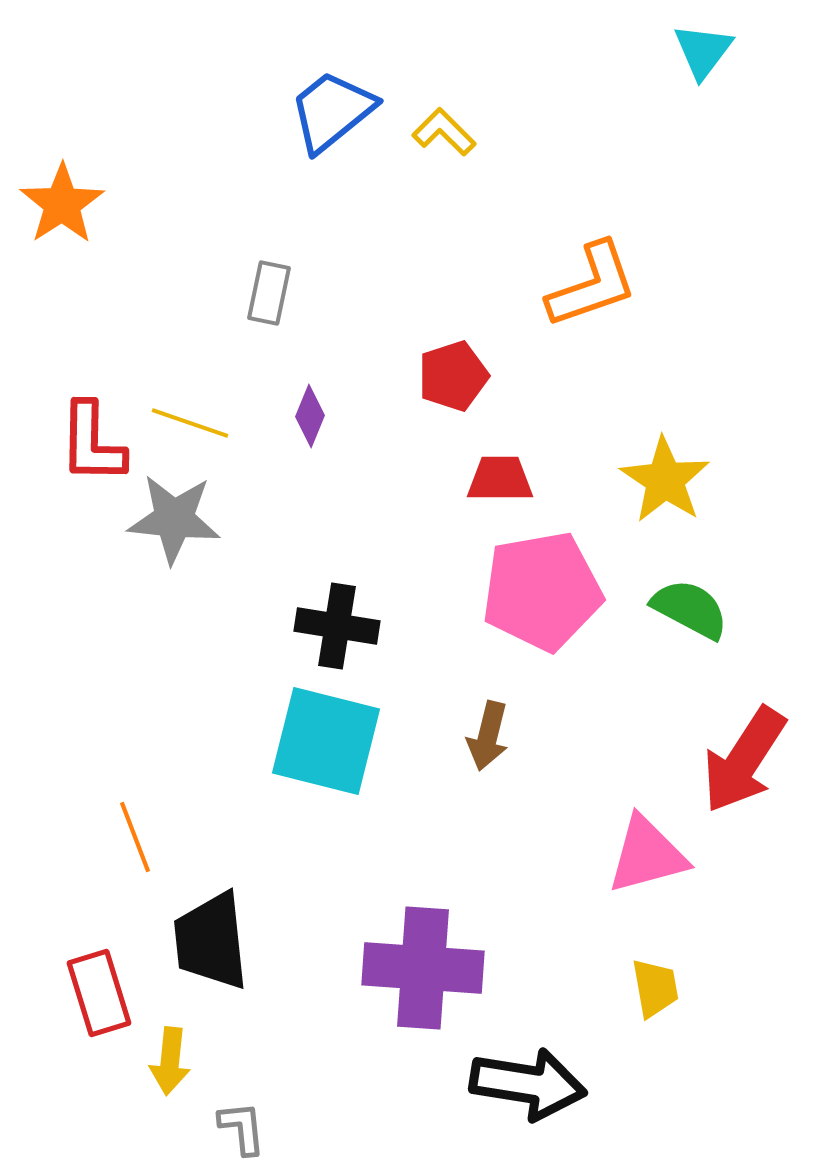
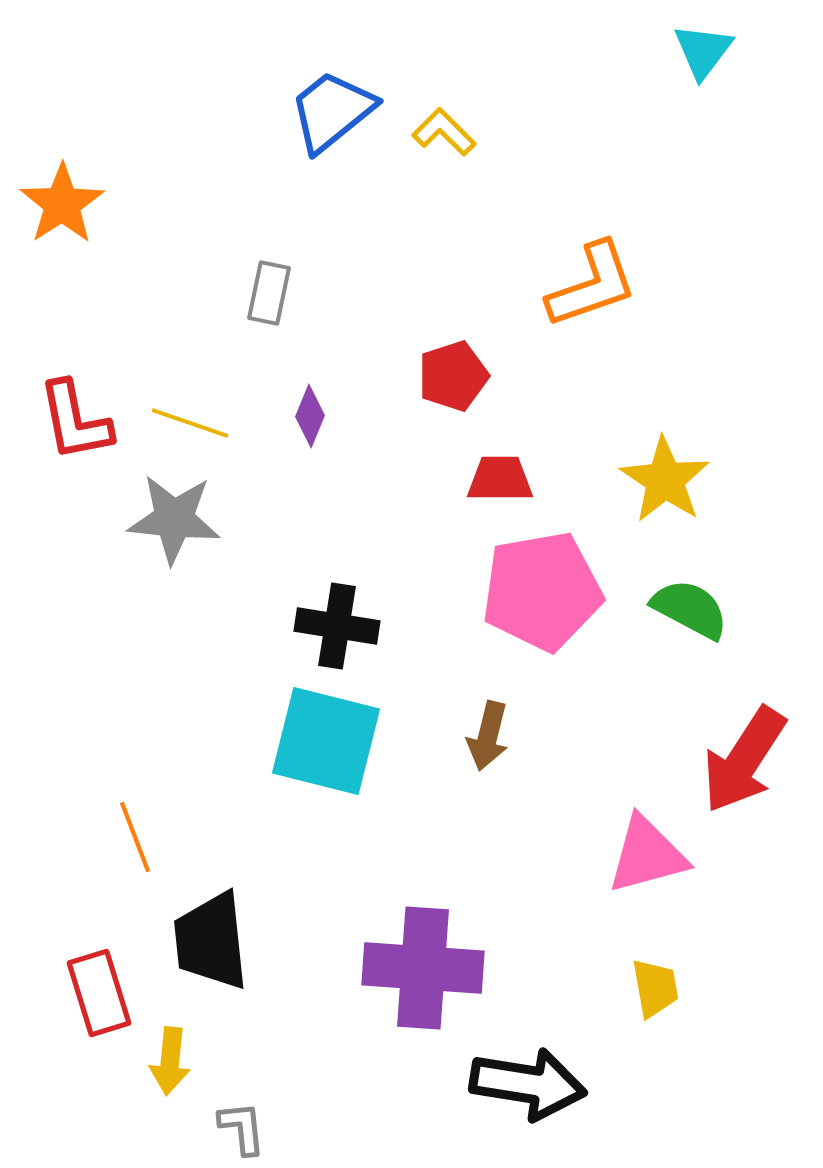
red L-shape: moved 17 px left, 22 px up; rotated 12 degrees counterclockwise
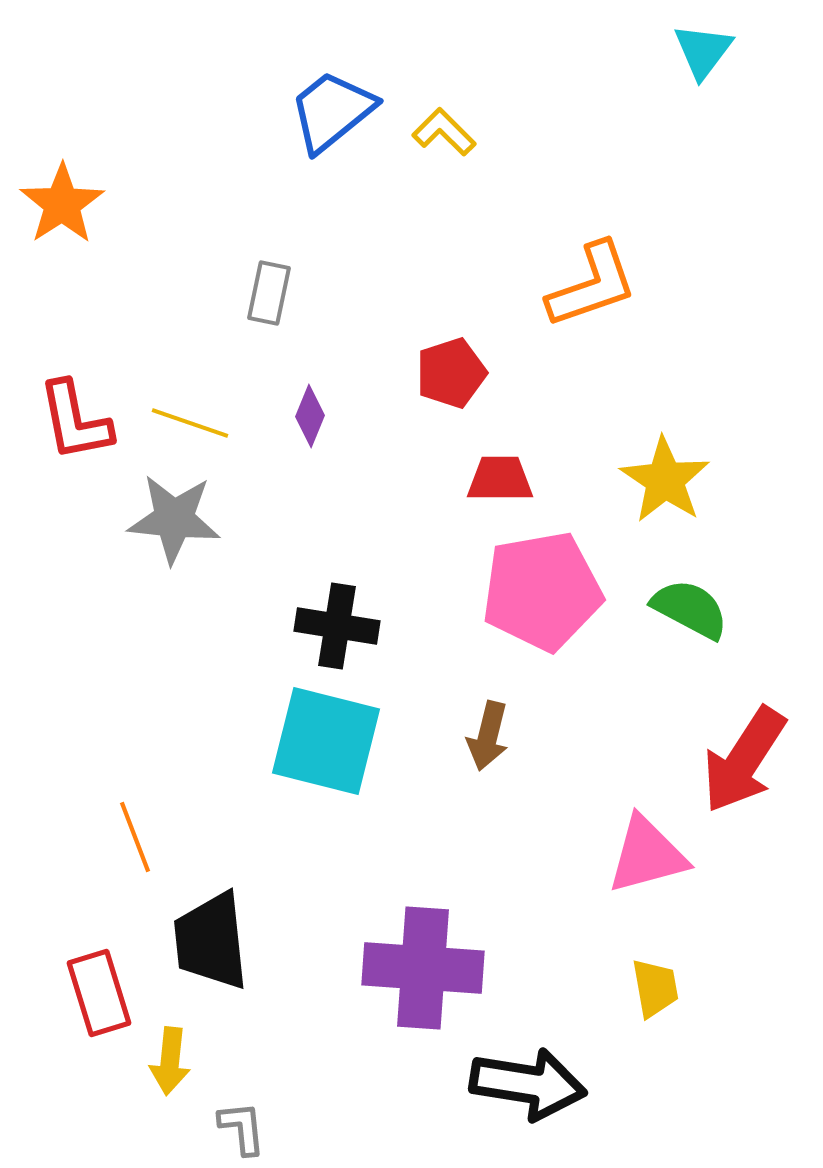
red pentagon: moved 2 px left, 3 px up
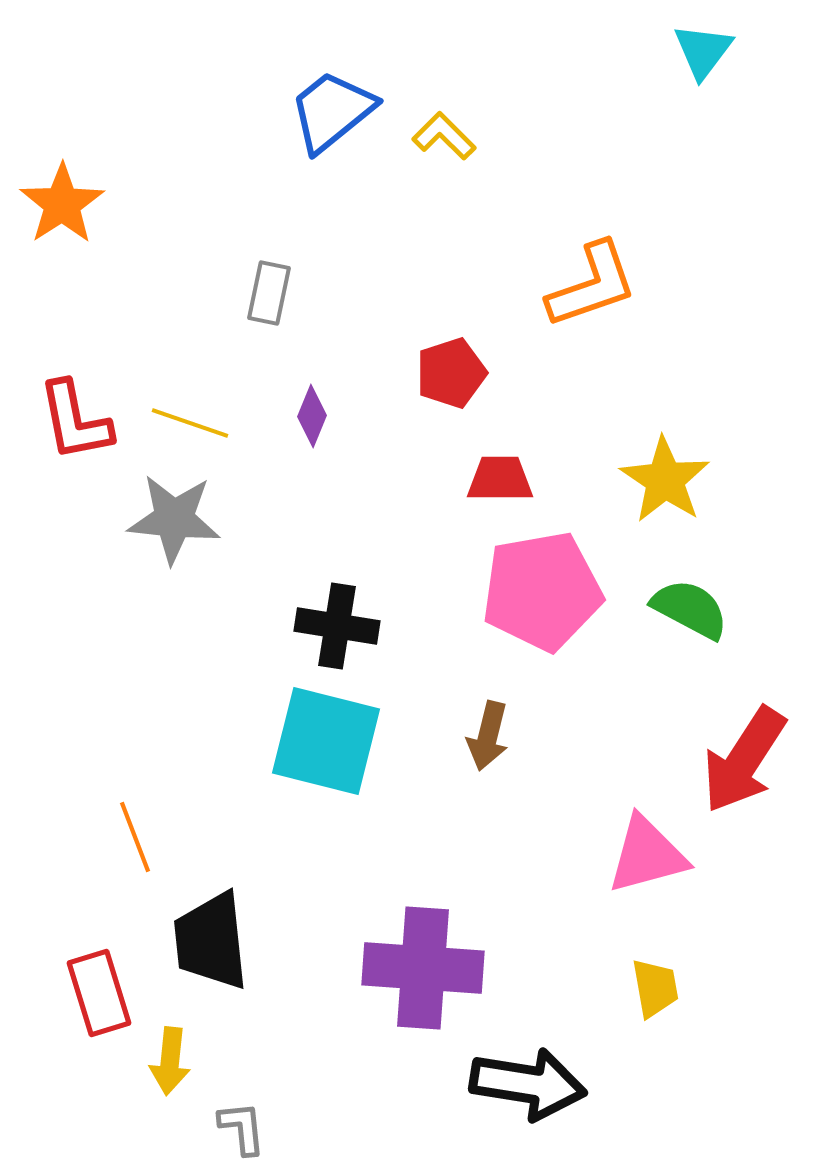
yellow L-shape: moved 4 px down
purple diamond: moved 2 px right
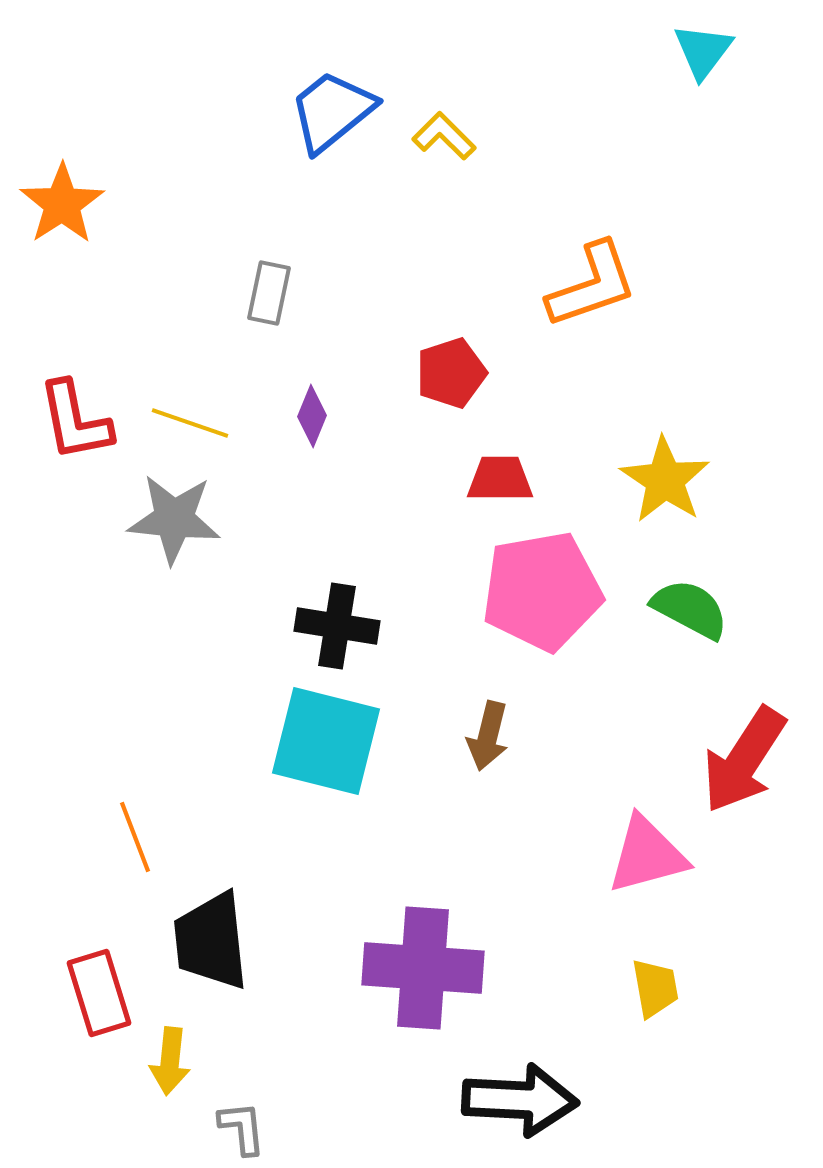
black arrow: moved 8 px left, 16 px down; rotated 6 degrees counterclockwise
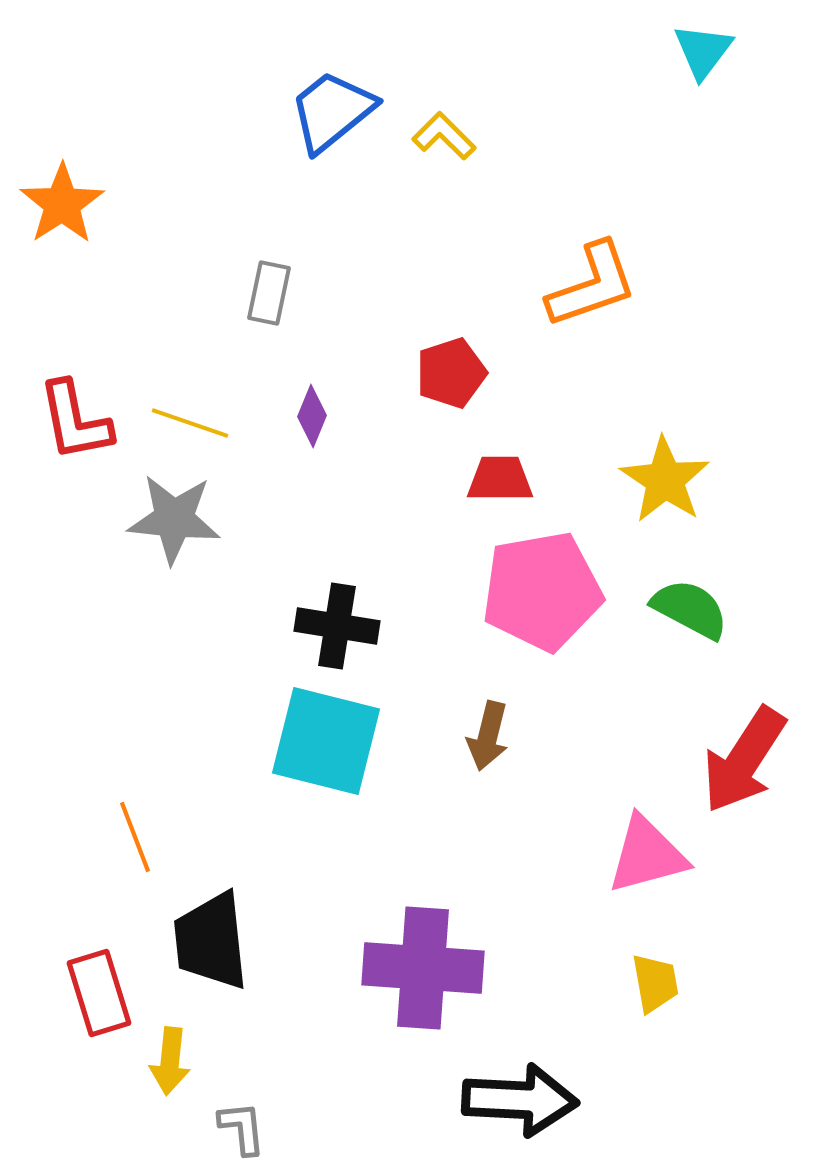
yellow trapezoid: moved 5 px up
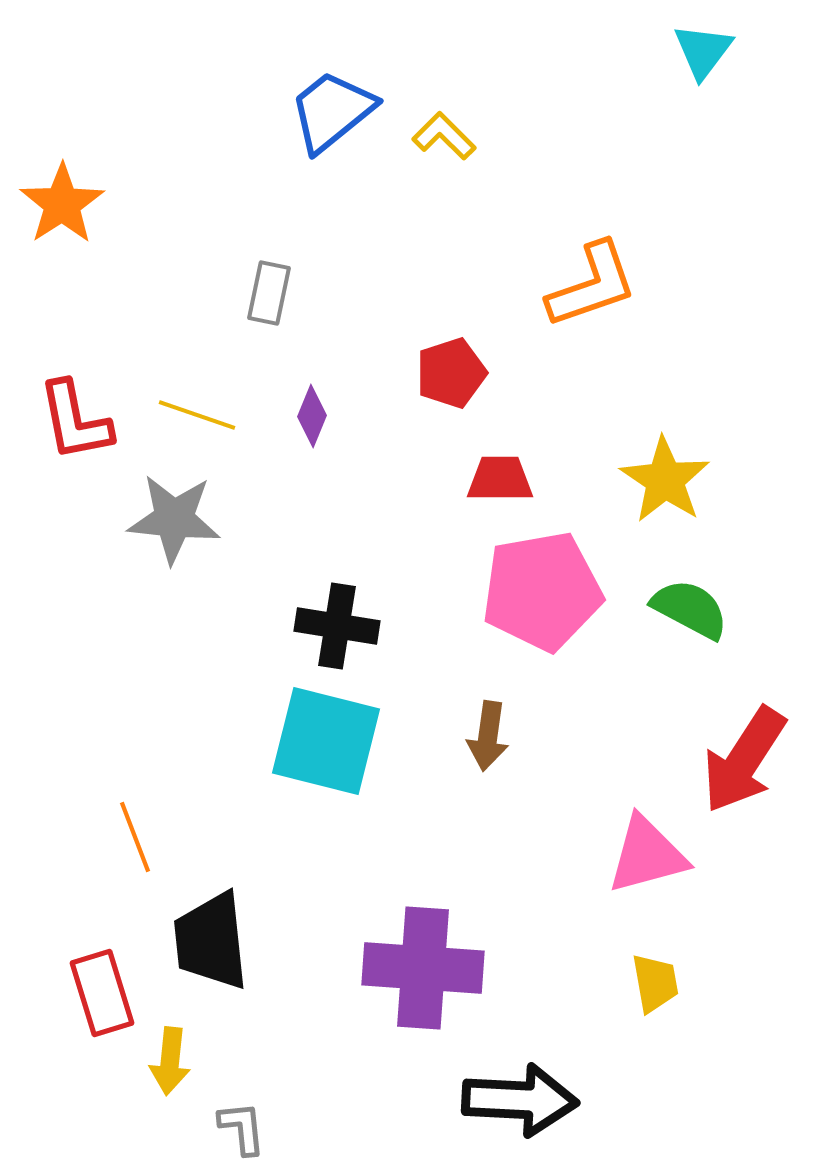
yellow line: moved 7 px right, 8 px up
brown arrow: rotated 6 degrees counterclockwise
red rectangle: moved 3 px right
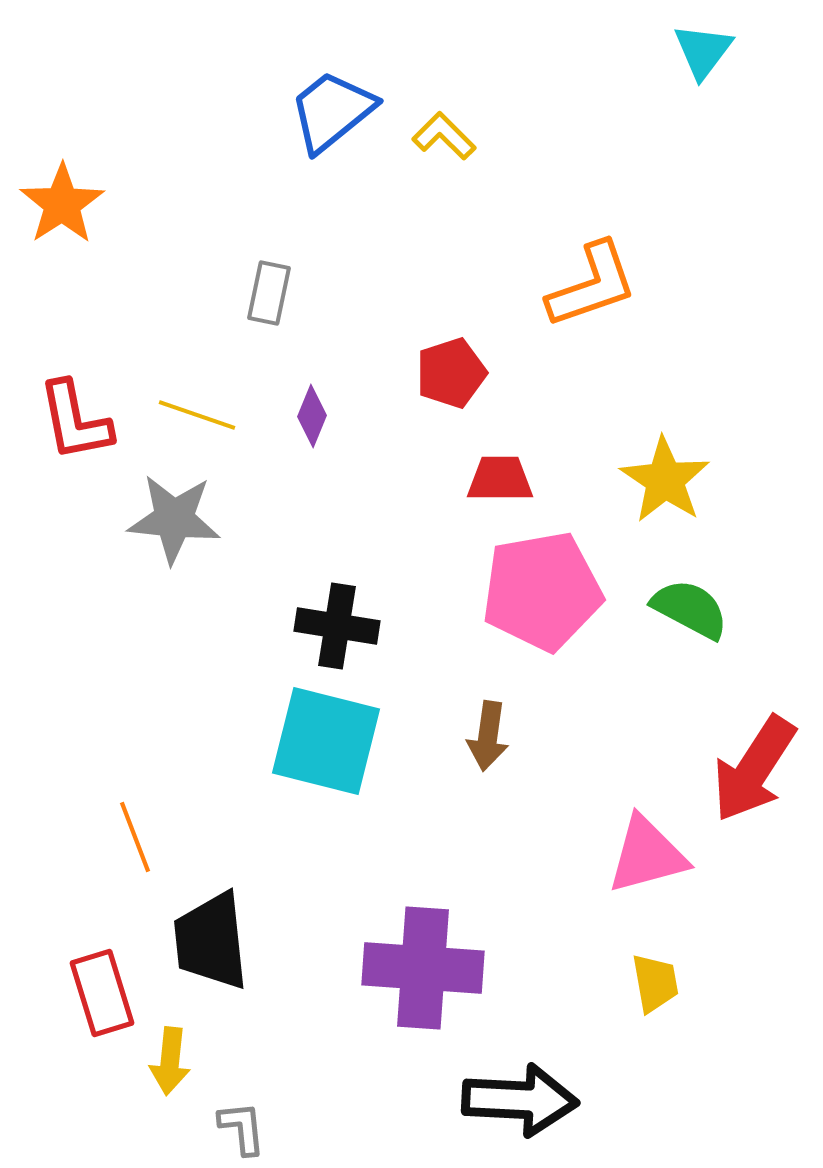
red arrow: moved 10 px right, 9 px down
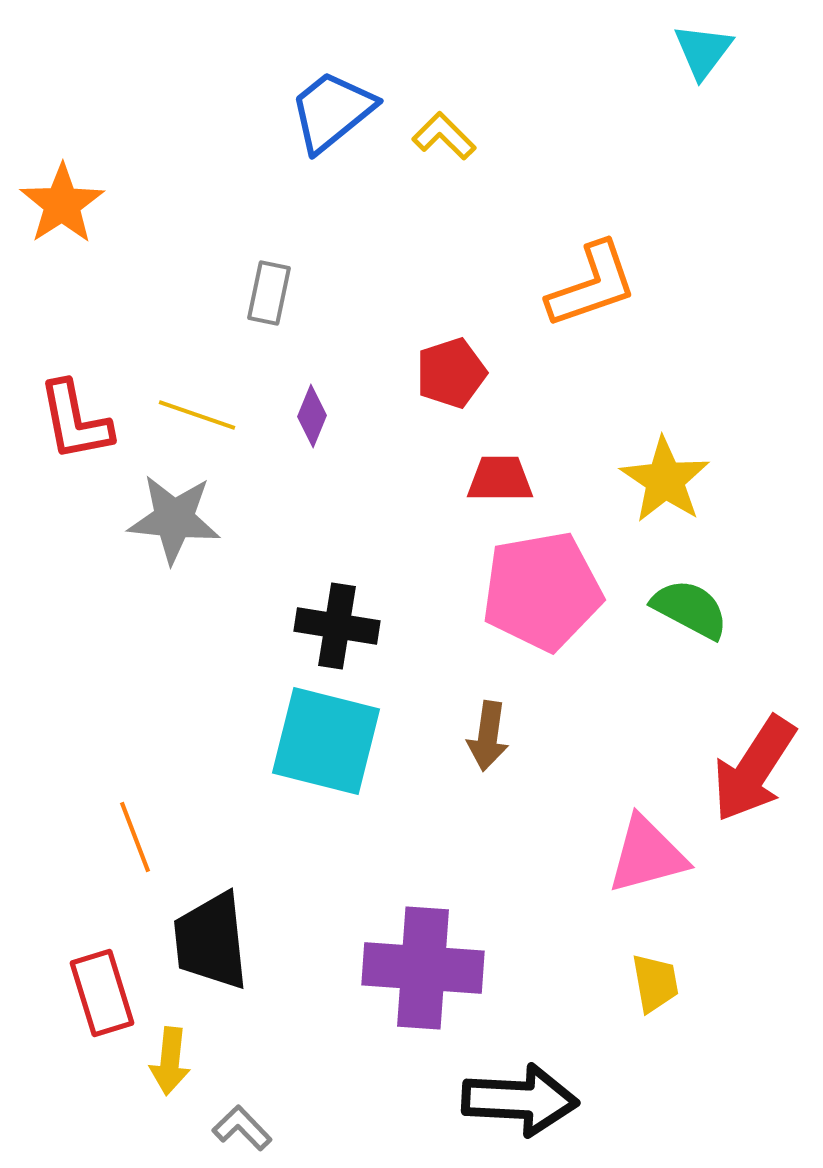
gray L-shape: rotated 38 degrees counterclockwise
